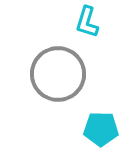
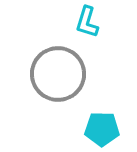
cyan pentagon: moved 1 px right
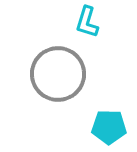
cyan pentagon: moved 7 px right, 2 px up
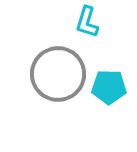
cyan pentagon: moved 40 px up
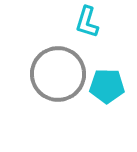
cyan pentagon: moved 2 px left, 1 px up
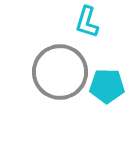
gray circle: moved 2 px right, 2 px up
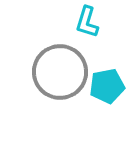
cyan pentagon: rotated 12 degrees counterclockwise
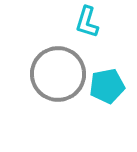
gray circle: moved 2 px left, 2 px down
